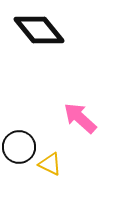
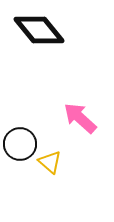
black circle: moved 1 px right, 3 px up
yellow triangle: moved 2 px up; rotated 15 degrees clockwise
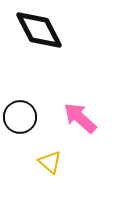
black diamond: rotated 12 degrees clockwise
black circle: moved 27 px up
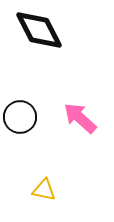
yellow triangle: moved 6 px left, 28 px down; rotated 30 degrees counterclockwise
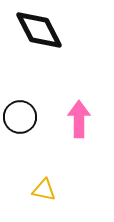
pink arrow: moved 1 px left, 1 px down; rotated 48 degrees clockwise
